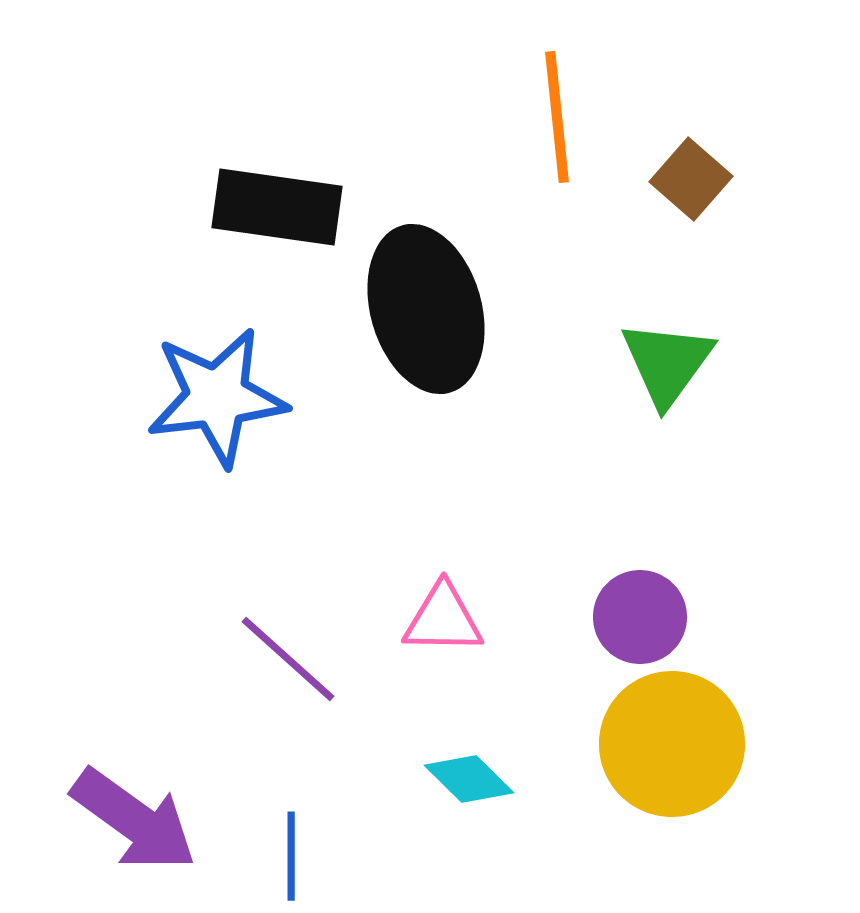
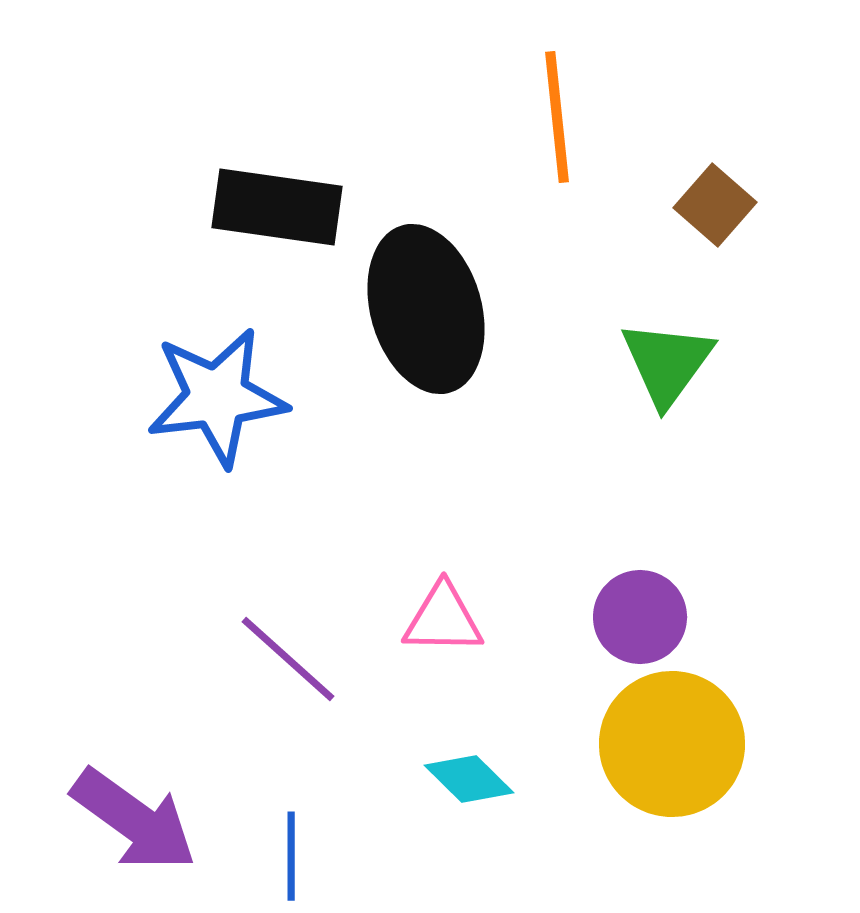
brown square: moved 24 px right, 26 px down
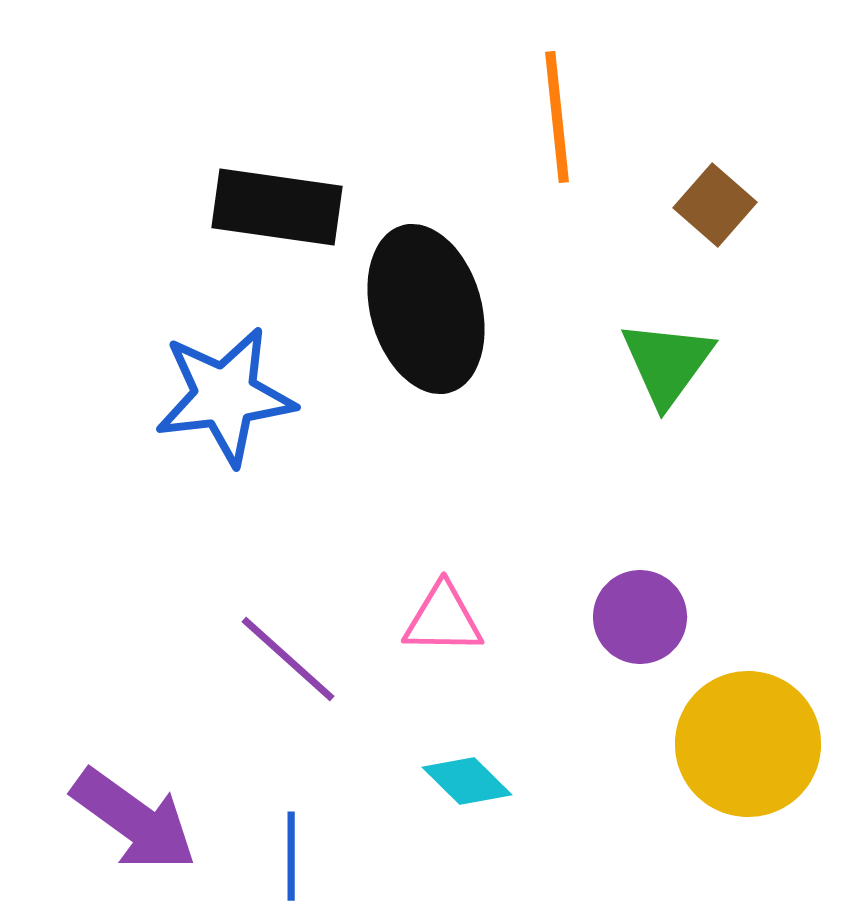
blue star: moved 8 px right, 1 px up
yellow circle: moved 76 px right
cyan diamond: moved 2 px left, 2 px down
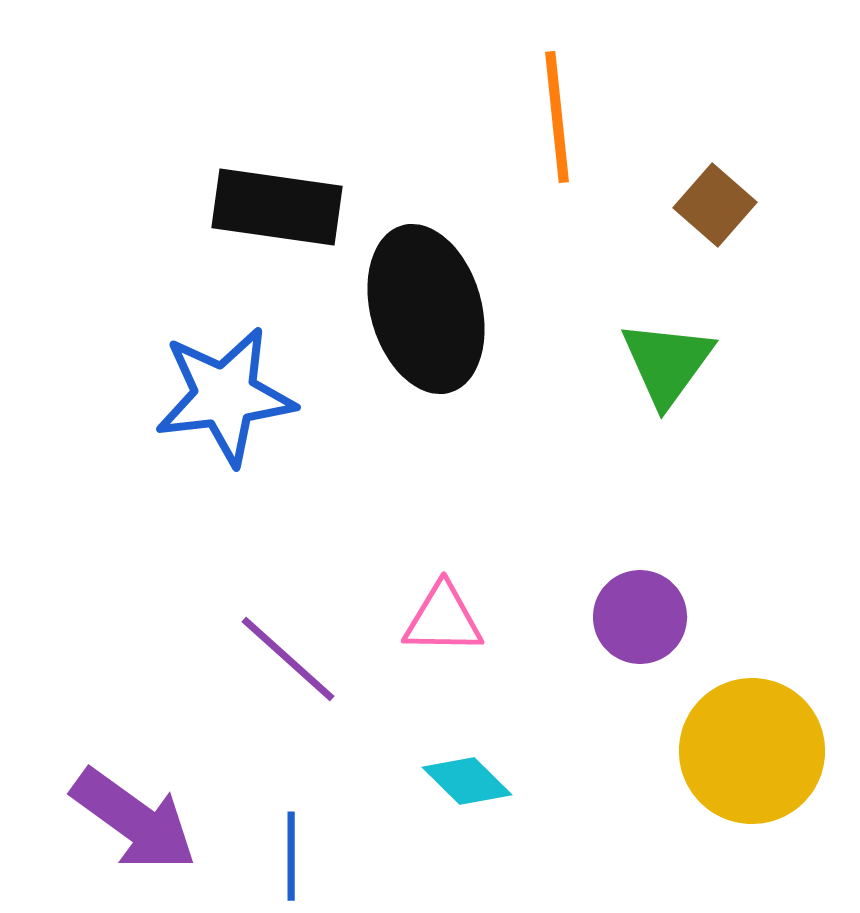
yellow circle: moved 4 px right, 7 px down
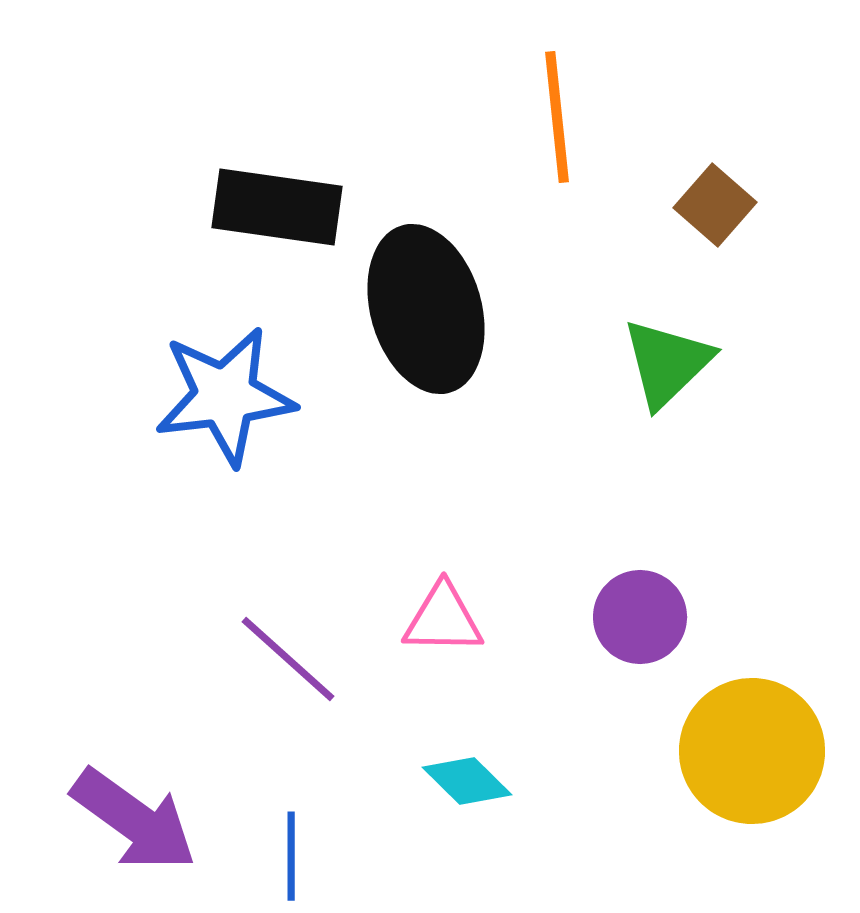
green triangle: rotated 10 degrees clockwise
